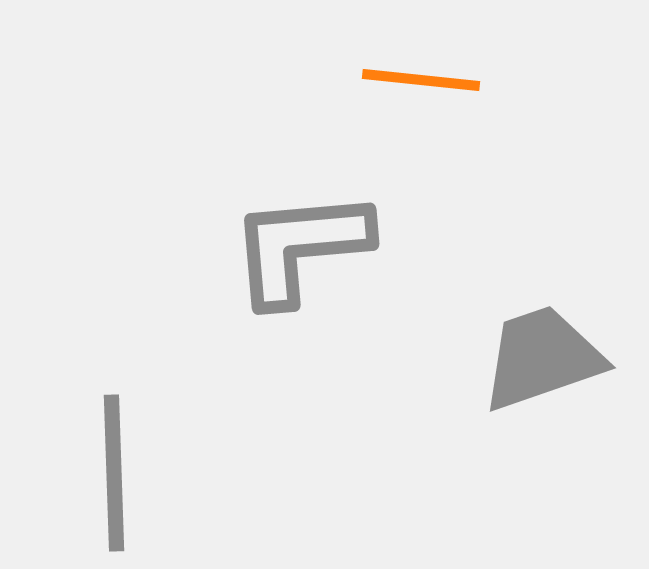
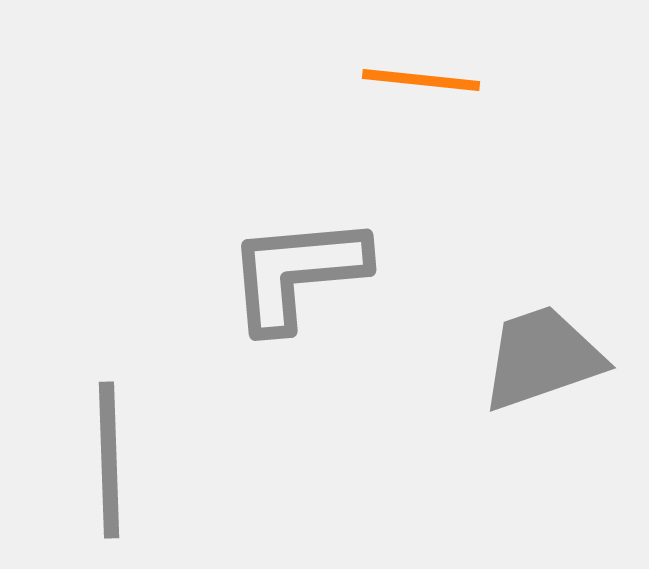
gray L-shape: moved 3 px left, 26 px down
gray line: moved 5 px left, 13 px up
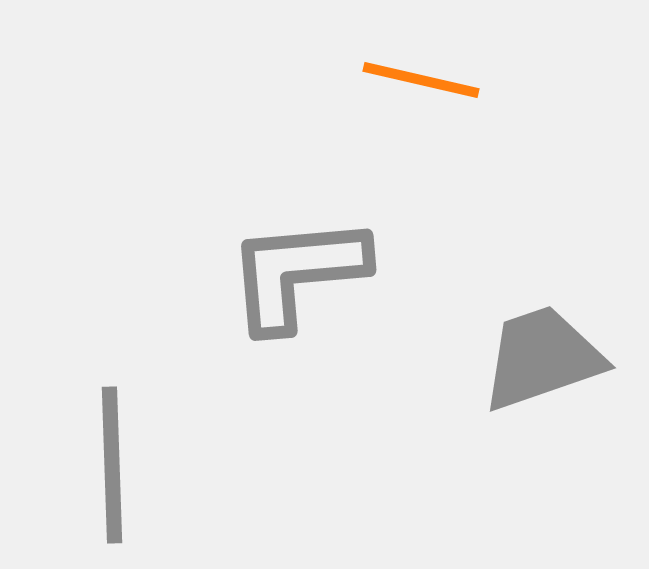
orange line: rotated 7 degrees clockwise
gray line: moved 3 px right, 5 px down
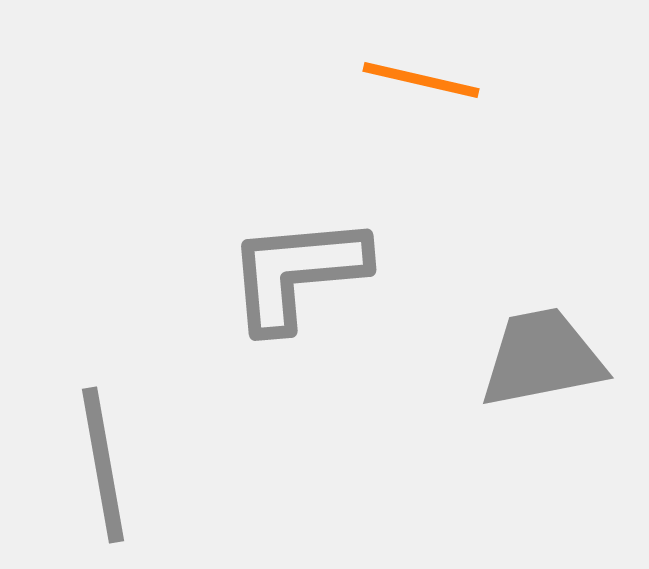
gray trapezoid: rotated 8 degrees clockwise
gray line: moved 9 px left; rotated 8 degrees counterclockwise
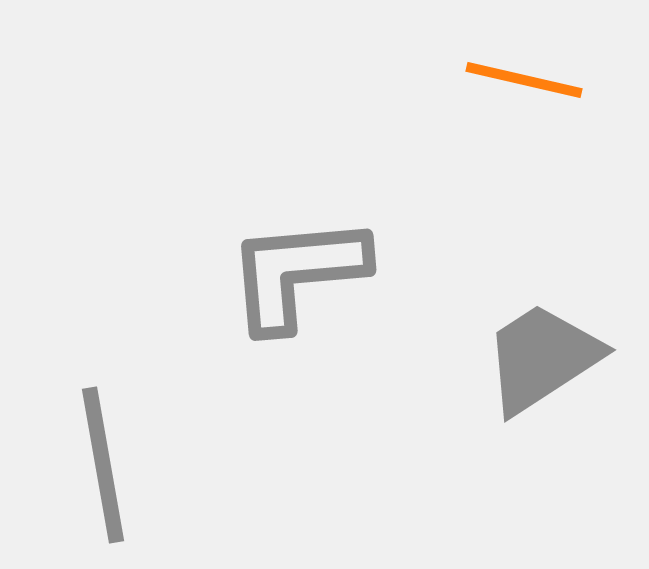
orange line: moved 103 px right
gray trapezoid: rotated 22 degrees counterclockwise
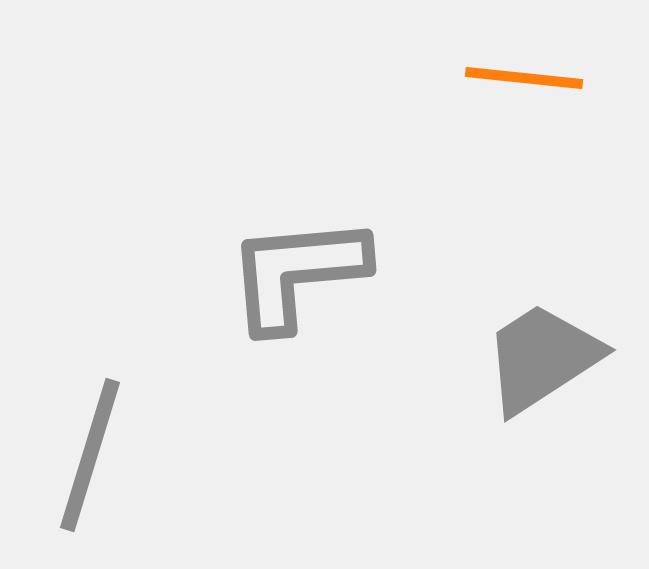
orange line: moved 2 px up; rotated 7 degrees counterclockwise
gray line: moved 13 px left, 10 px up; rotated 27 degrees clockwise
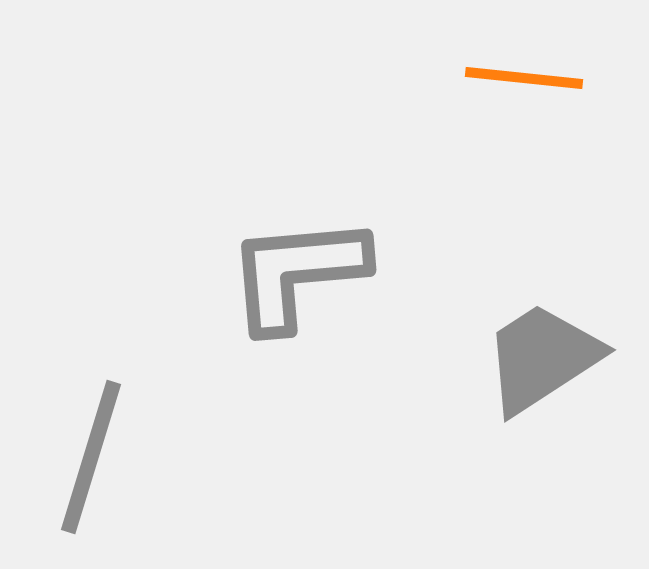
gray line: moved 1 px right, 2 px down
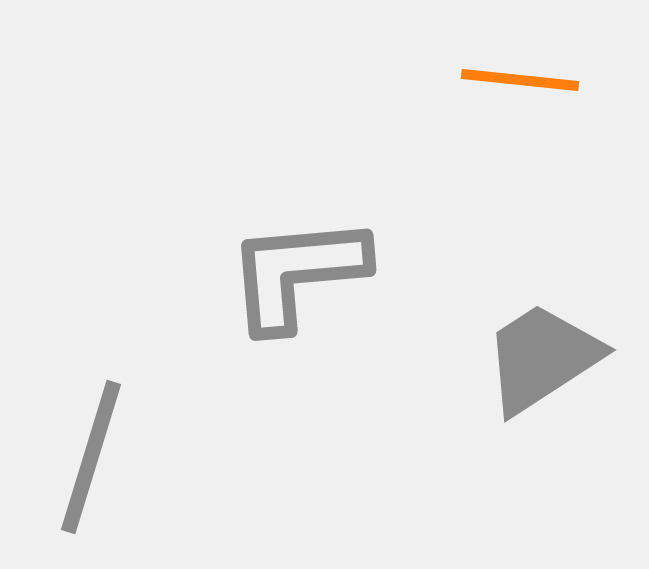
orange line: moved 4 px left, 2 px down
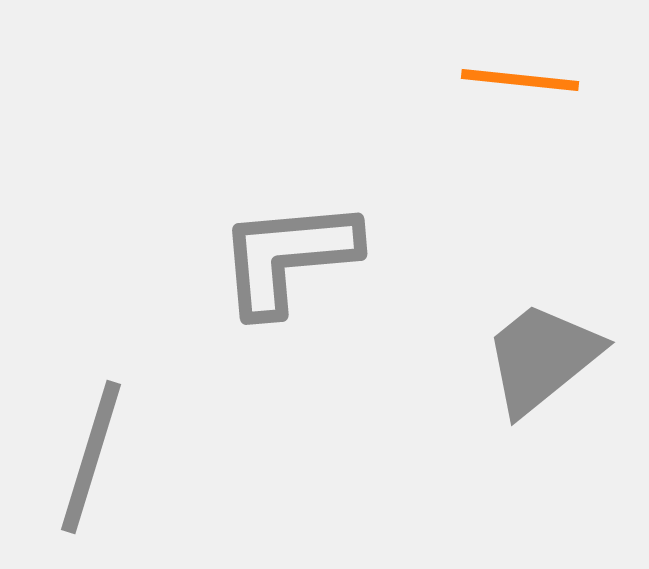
gray L-shape: moved 9 px left, 16 px up
gray trapezoid: rotated 6 degrees counterclockwise
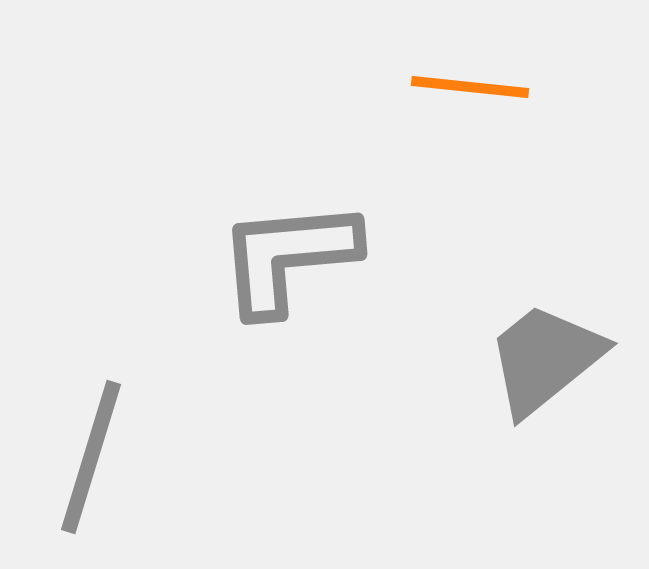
orange line: moved 50 px left, 7 px down
gray trapezoid: moved 3 px right, 1 px down
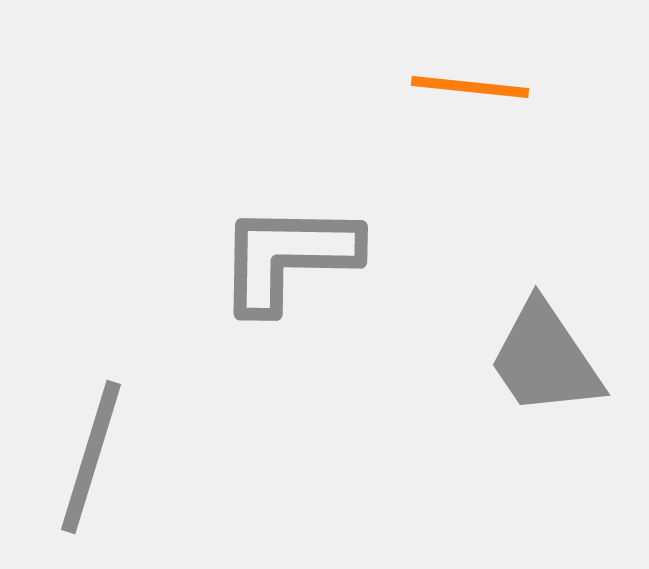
gray L-shape: rotated 6 degrees clockwise
gray trapezoid: rotated 85 degrees counterclockwise
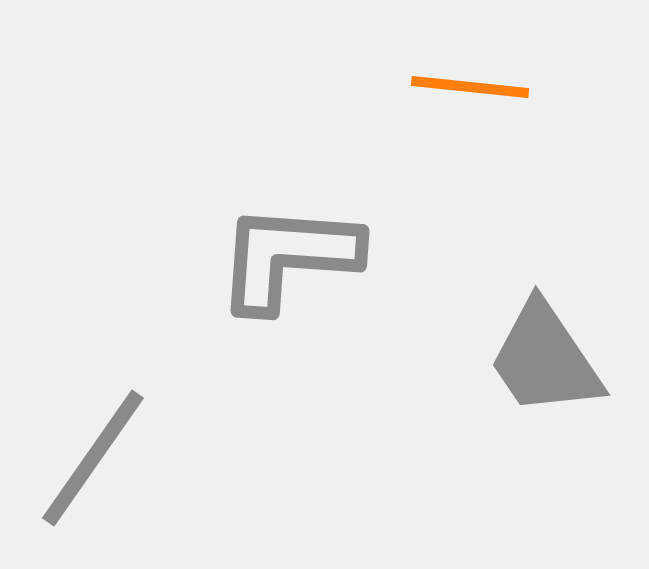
gray L-shape: rotated 3 degrees clockwise
gray line: moved 2 px right, 1 px down; rotated 18 degrees clockwise
